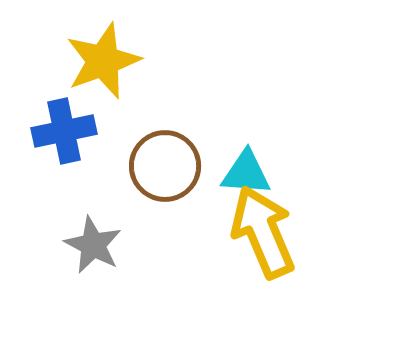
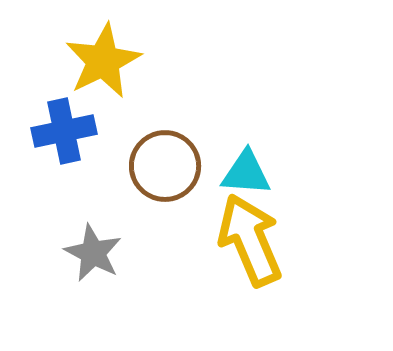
yellow star: rotated 6 degrees counterclockwise
yellow arrow: moved 13 px left, 8 px down
gray star: moved 8 px down
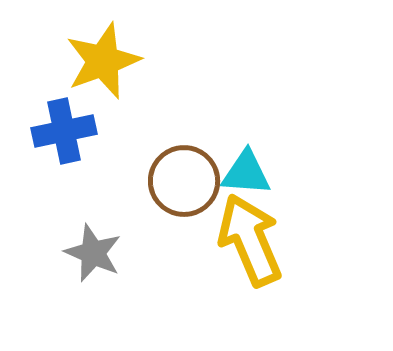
yellow star: rotated 6 degrees clockwise
brown circle: moved 19 px right, 15 px down
gray star: rotated 4 degrees counterclockwise
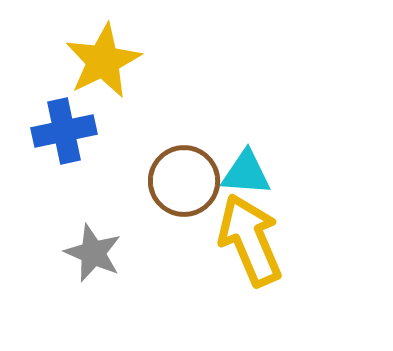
yellow star: rotated 6 degrees counterclockwise
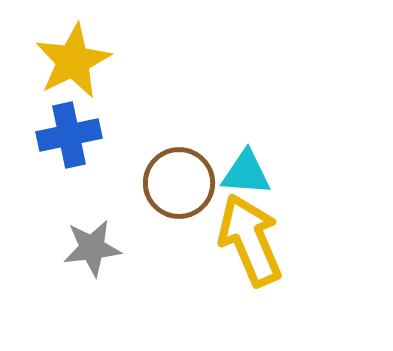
yellow star: moved 30 px left
blue cross: moved 5 px right, 4 px down
brown circle: moved 5 px left, 2 px down
gray star: moved 1 px left, 5 px up; rotated 30 degrees counterclockwise
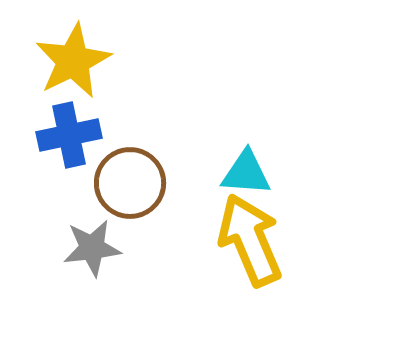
brown circle: moved 49 px left
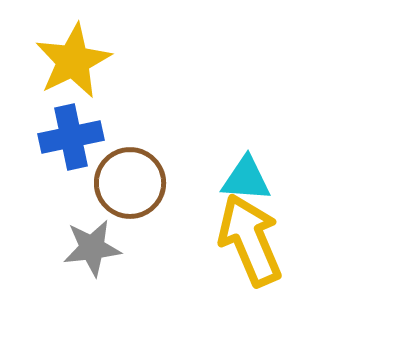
blue cross: moved 2 px right, 2 px down
cyan triangle: moved 6 px down
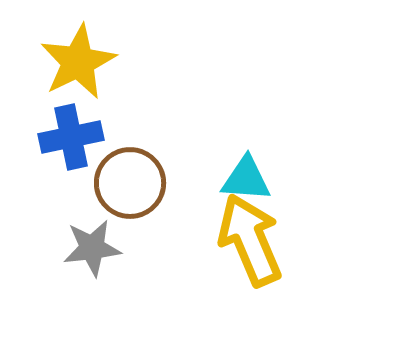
yellow star: moved 5 px right, 1 px down
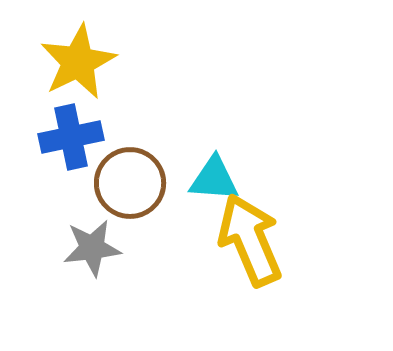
cyan triangle: moved 32 px left
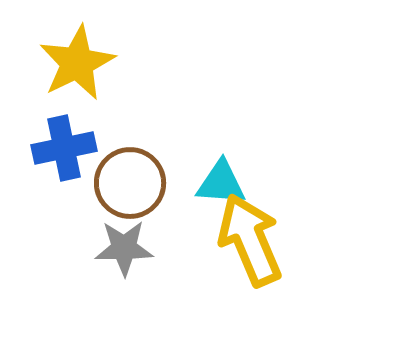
yellow star: moved 1 px left, 1 px down
blue cross: moved 7 px left, 11 px down
cyan triangle: moved 7 px right, 4 px down
gray star: moved 32 px right; rotated 6 degrees clockwise
